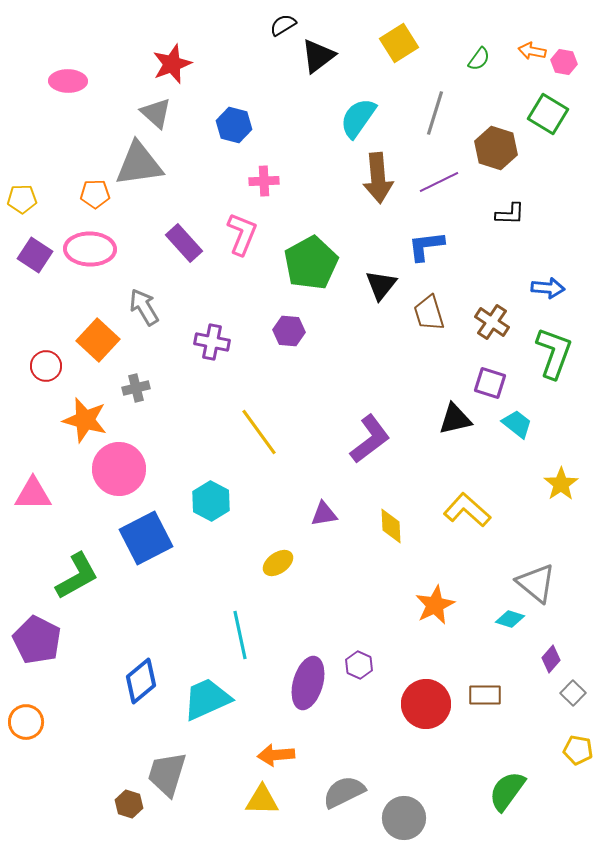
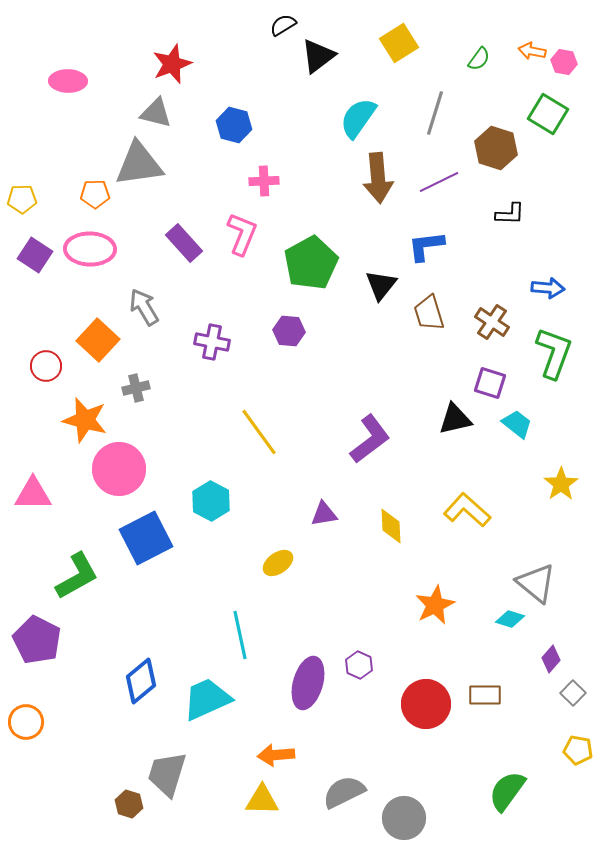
gray triangle at (156, 113): rotated 28 degrees counterclockwise
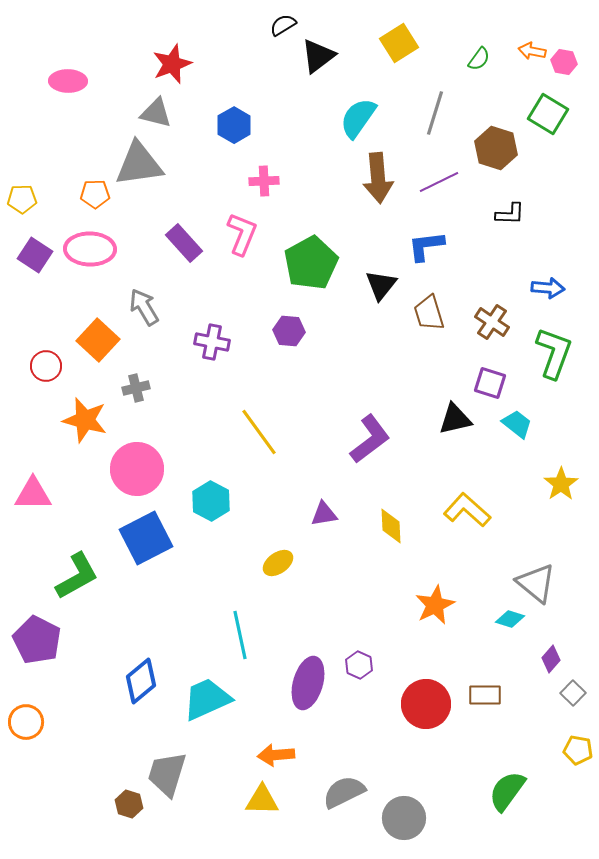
blue hexagon at (234, 125): rotated 16 degrees clockwise
pink circle at (119, 469): moved 18 px right
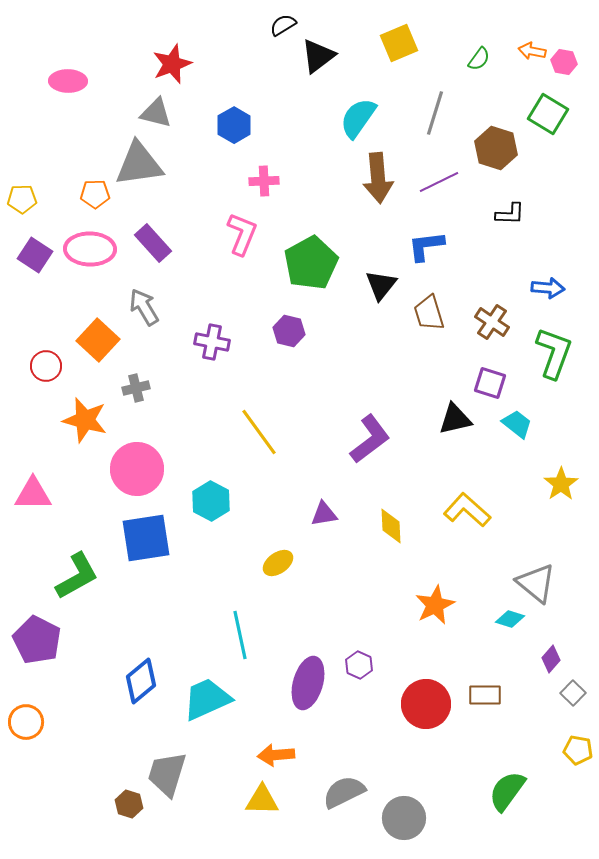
yellow square at (399, 43): rotated 9 degrees clockwise
purple rectangle at (184, 243): moved 31 px left
purple hexagon at (289, 331): rotated 8 degrees clockwise
blue square at (146, 538): rotated 18 degrees clockwise
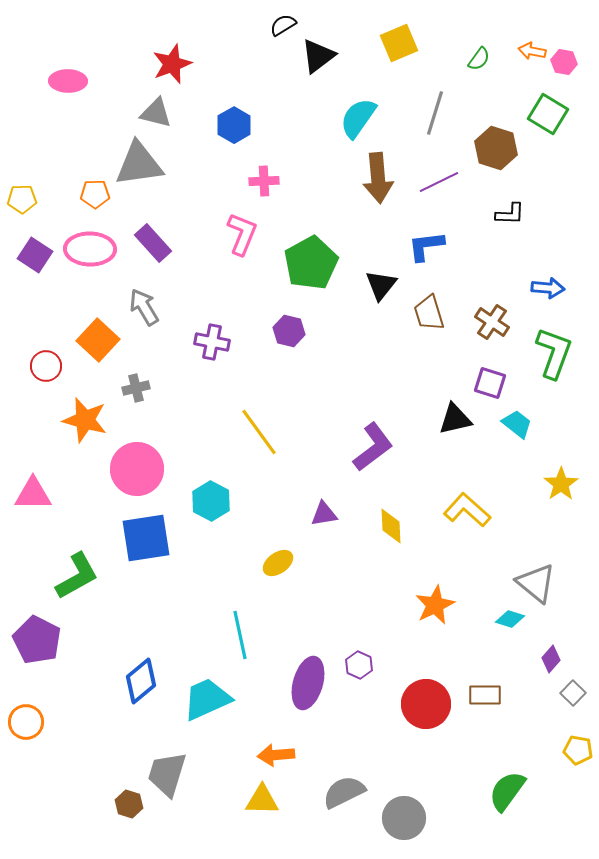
purple L-shape at (370, 439): moved 3 px right, 8 px down
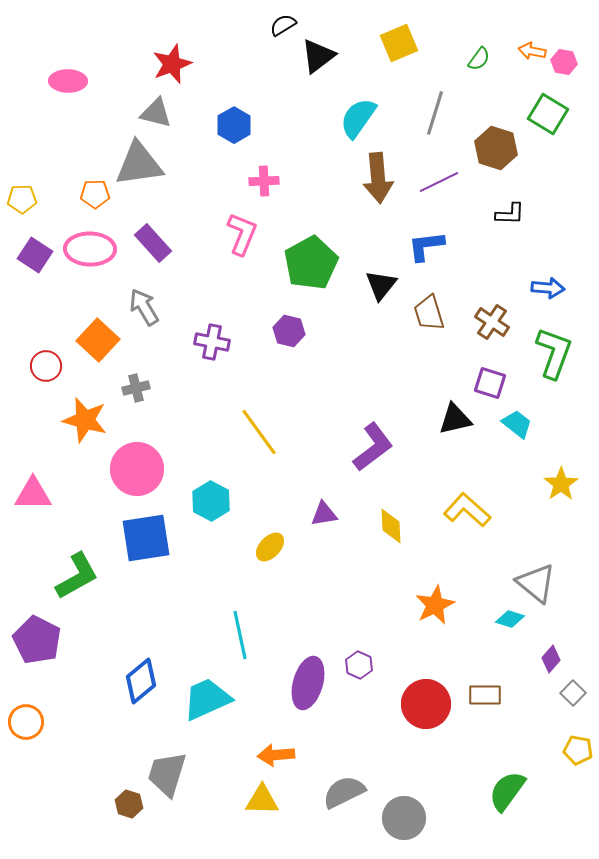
yellow ellipse at (278, 563): moved 8 px left, 16 px up; rotated 12 degrees counterclockwise
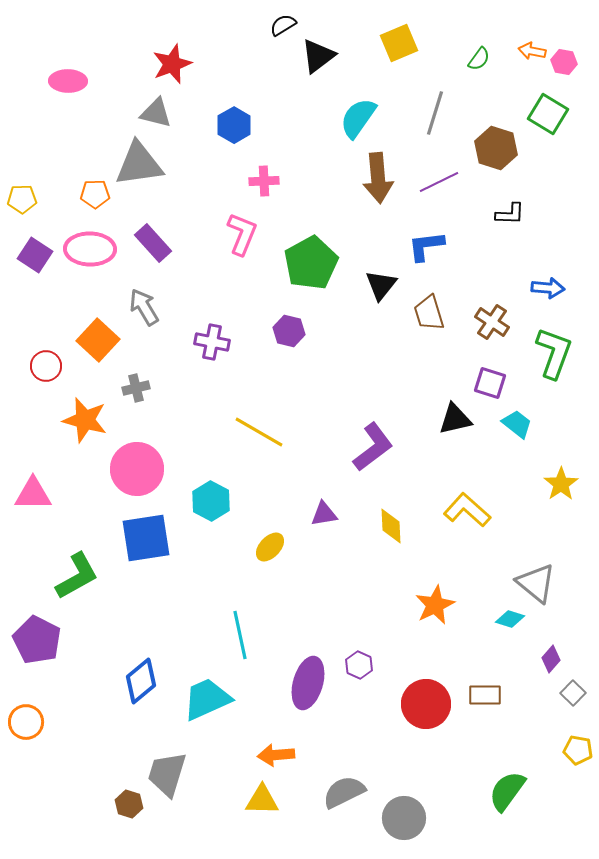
yellow line at (259, 432): rotated 24 degrees counterclockwise
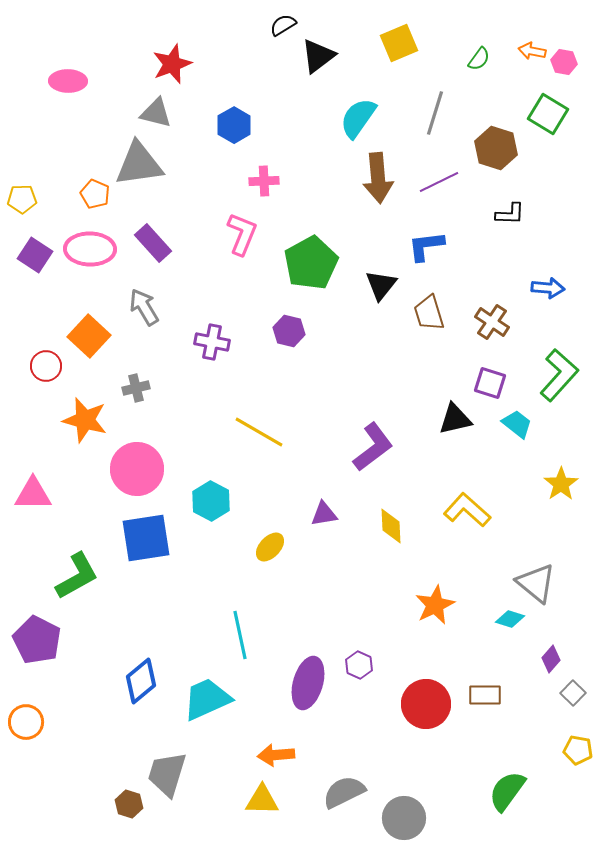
orange pentagon at (95, 194): rotated 24 degrees clockwise
orange square at (98, 340): moved 9 px left, 4 px up
green L-shape at (554, 353): moved 5 px right, 22 px down; rotated 22 degrees clockwise
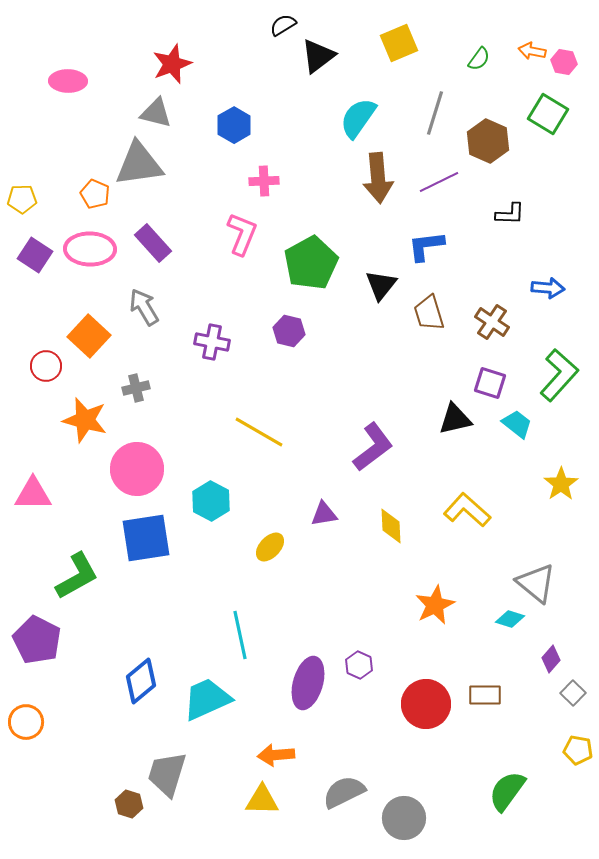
brown hexagon at (496, 148): moved 8 px left, 7 px up; rotated 6 degrees clockwise
